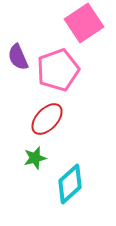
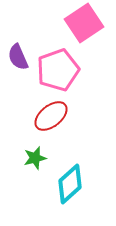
red ellipse: moved 4 px right, 3 px up; rotated 8 degrees clockwise
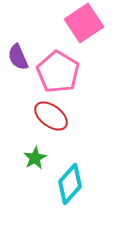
pink pentagon: moved 2 px down; rotated 21 degrees counterclockwise
red ellipse: rotated 76 degrees clockwise
green star: rotated 15 degrees counterclockwise
cyan diamond: rotated 6 degrees counterclockwise
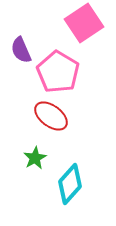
purple semicircle: moved 3 px right, 7 px up
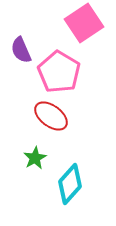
pink pentagon: moved 1 px right
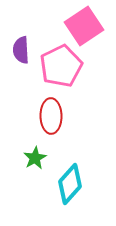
pink square: moved 3 px down
purple semicircle: rotated 20 degrees clockwise
pink pentagon: moved 2 px right, 6 px up; rotated 15 degrees clockwise
red ellipse: rotated 52 degrees clockwise
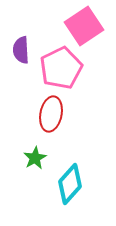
pink pentagon: moved 2 px down
red ellipse: moved 2 px up; rotated 12 degrees clockwise
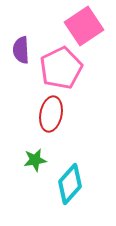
green star: moved 2 px down; rotated 20 degrees clockwise
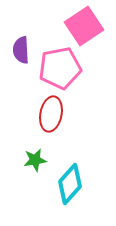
pink pentagon: moved 1 px left; rotated 15 degrees clockwise
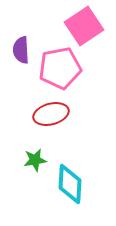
red ellipse: rotated 64 degrees clockwise
cyan diamond: rotated 39 degrees counterclockwise
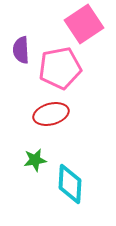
pink square: moved 2 px up
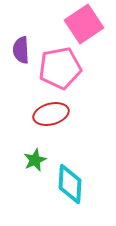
green star: rotated 15 degrees counterclockwise
